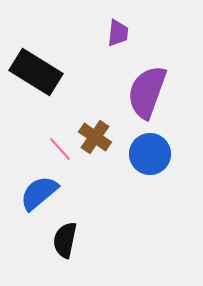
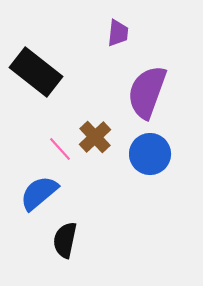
black rectangle: rotated 6 degrees clockwise
brown cross: rotated 12 degrees clockwise
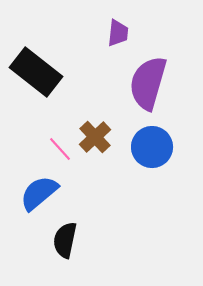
purple semicircle: moved 1 px right, 9 px up; rotated 4 degrees counterclockwise
blue circle: moved 2 px right, 7 px up
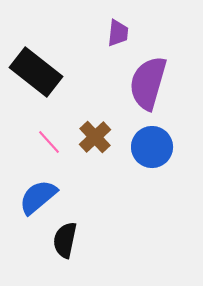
pink line: moved 11 px left, 7 px up
blue semicircle: moved 1 px left, 4 px down
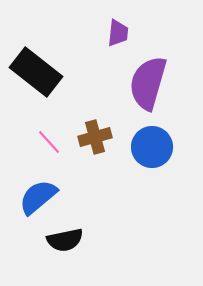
brown cross: rotated 28 degrees clockwise
black semicircle: rotated 114 degrees counterclockwise
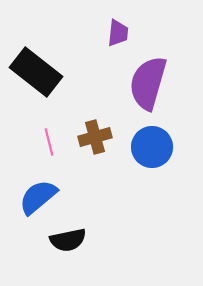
pink line: rotated 28 degrees clockwise
black semicircle: moved 3 px right
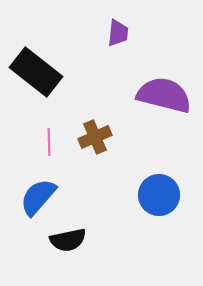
purple semicircle: moved 16 px right, 12 px down; rotated 88 degrees clockwise
brown cross: rotated 8 degrees counterclockwise
pink line: rotated 12 degrees clockwise
blue circle: moved 7 px right, 48 px down
blue semicircle: rotated 9 degrees counterclockwise
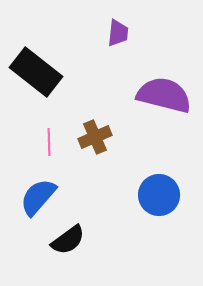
black semicircle: rotated 24 degrees counterclockwise
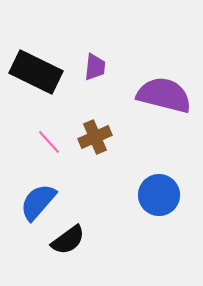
purple trapezoid: moved 23 px left, 34 px down
black rectangle: rotated 12 degrees counterclockwise
pink line: rotated 40 degrees counterclockwise
blue semicircle: moved 5 px down
